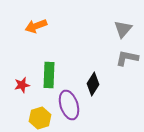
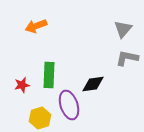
black diamond: rotated 50 degrees clockwise
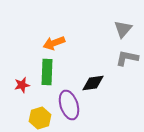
orange arrow: moved 18 px right, 17 px down
green rectangle: moved 2 px left, 3 px up
black diamond: moved 1 px up
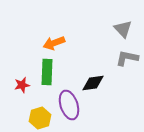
gray triangle: rotated 24 degrees counterclockwise
